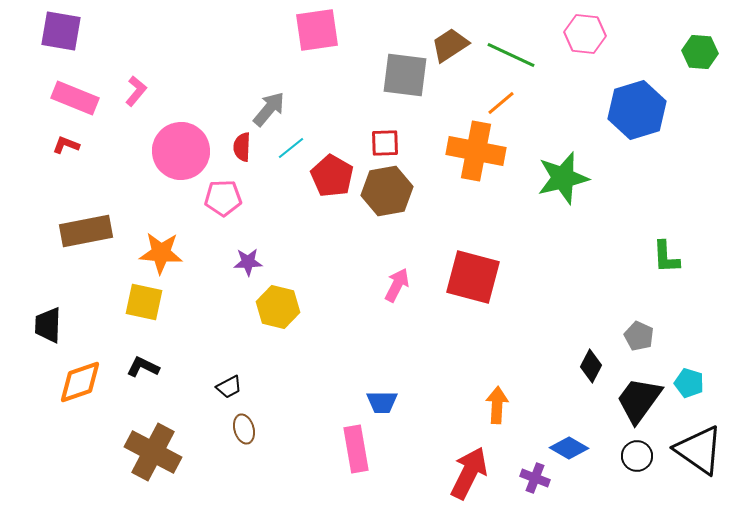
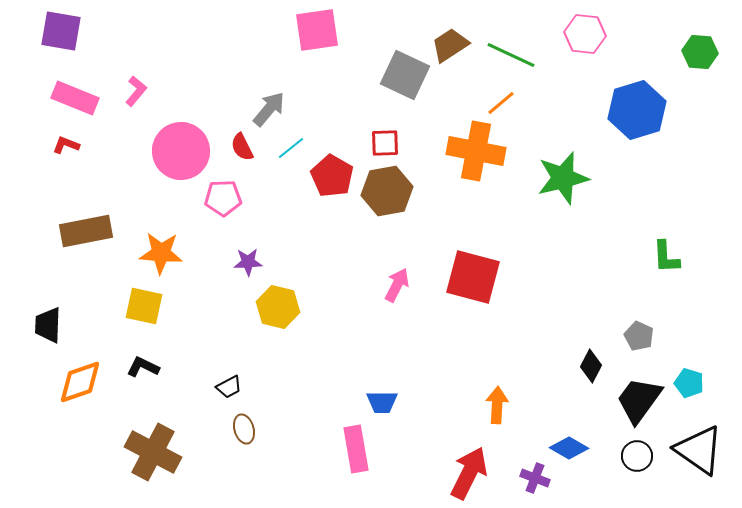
gray square at (405, 75): rotated 18 degrees clockwise
red semicircle at (242, 147): rotated 28 degrees counterclockwise
yellow square at (144, 302): moved 4 px down
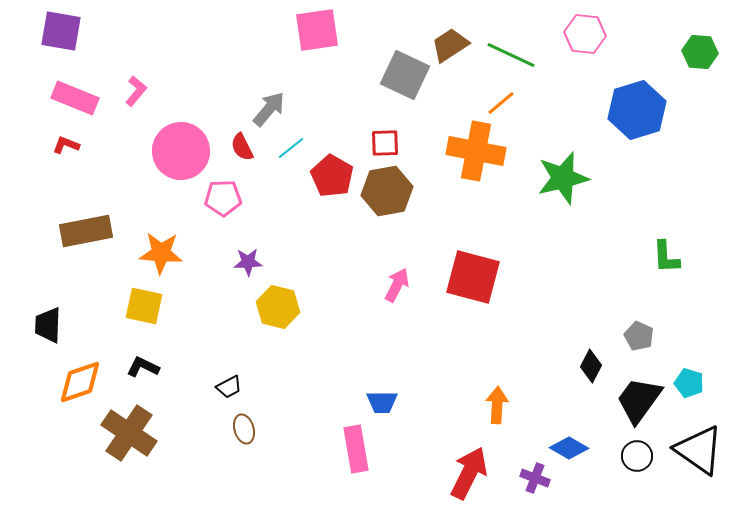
brown cross at (153, 452): moved 24 px left, 19 px up; rotated 6 degrees clockwise
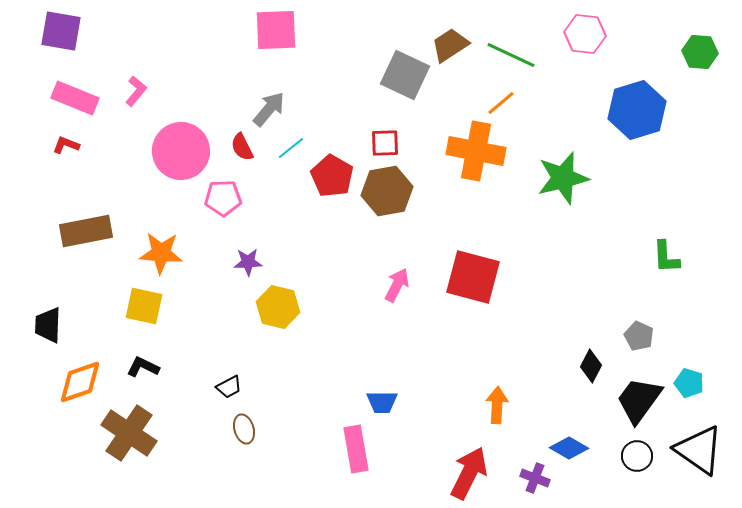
pink square at (317, 30): moved 41 px left; rotated 6 degrees clockwise
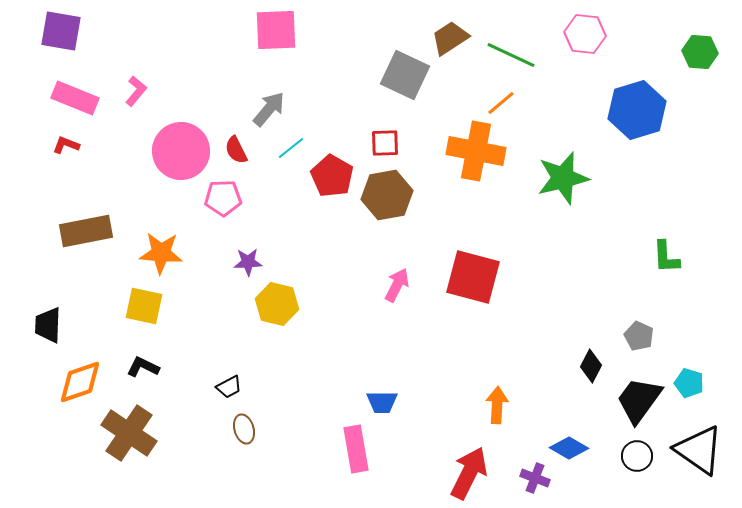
brown trapezoid at (450, 45): moved 7 px up
red semicircle at (242, 147): moved 6 px left, 3 px down
brown hexagon at (387, 191): moved 4 px down
yellow hexagon at (278, 307): moved 1 px left, 3 px up
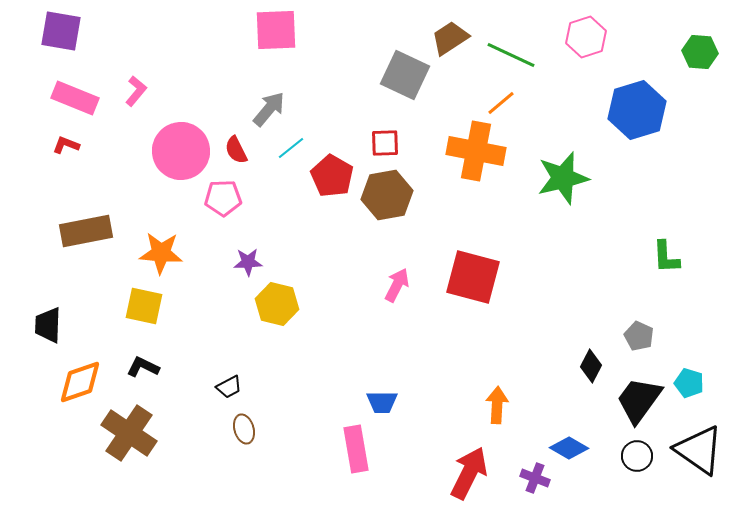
pink hexagon at (585, 34): moved 1 px right, 3 px down; rotated 24 degrees counterclockwise
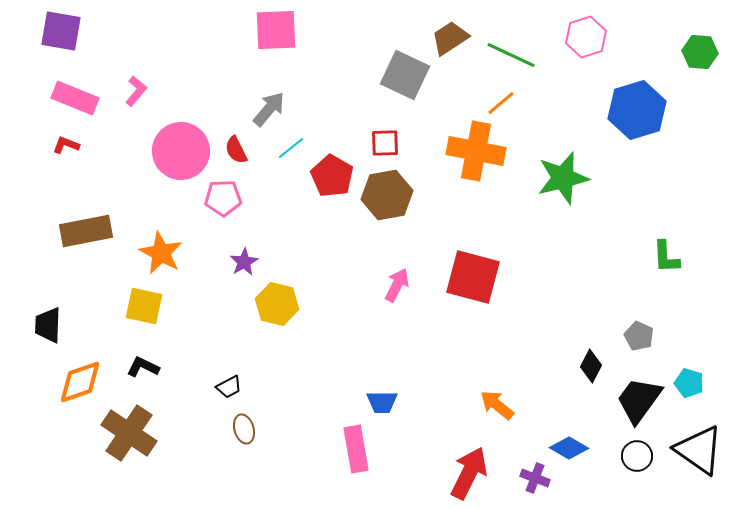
orange star at (161, 253): rotated 24 degrees clockwise
purple star at (248, 262): moved 4 px left; rotated 28 degrees counterclockwise
orange arrow at (497, 405): rotated 54 degrees counterclockwise
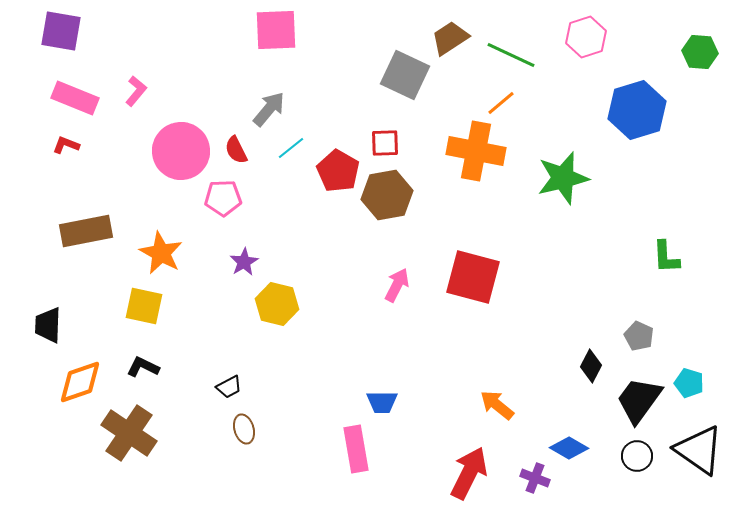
red pentagon at (332, 176): moved 6 px right, 5 px up
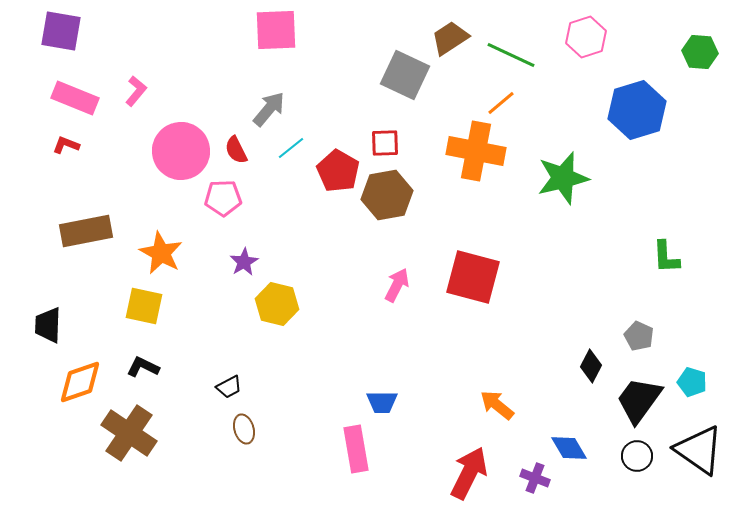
cyan pentagon at (689, 383): moved 3 px right, 1 px up
blue diamond at (569, 448): rotated 30 degrees clockwise
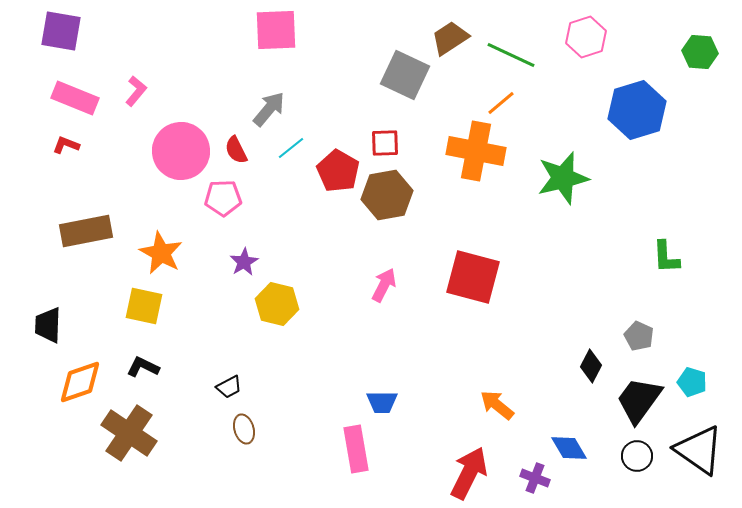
pink arrow at (397, 285): moved 13 px left
